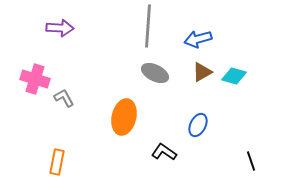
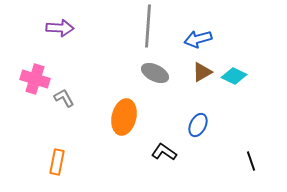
cyan diamond: rotated 10 degrees clockwise
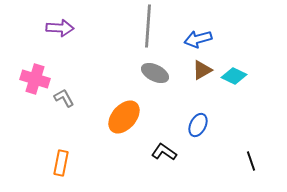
brown triangle: moved 2 px up
orange ellipse: rotated 28 degrees clockwise
orange rectangle: moved 4 px right, 1 px down
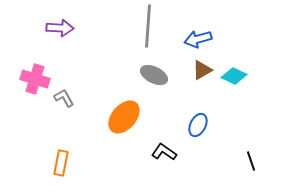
gray ellipse: moved 1 px left, 2 px down
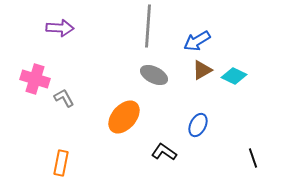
blue arrow: moved 1 px left, 2 px down; rotated 16 degrees counterclockwise
black line: moved 2 px right, 3 px up
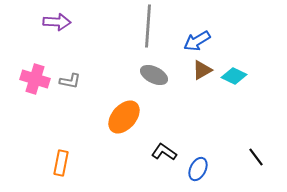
purple arrow: moved 3 px left, 6 px up
gray L-shape: moved 6 px right, 17 px up; rotated 130 degrees clockwise
blue ellipse: moved 44 px down
black line: moved 3 px right, 1 px up; rotated 18 degrees counterclockwise
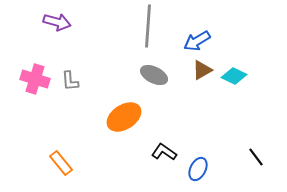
purple arrow: rotated 12 degrees clockwise
gray L-shape: rotated 75 degrees clockwise
orange ellipse: rotated 16 degrees clockwise
orange rectangle: rotated 50 degrees counterclockwise
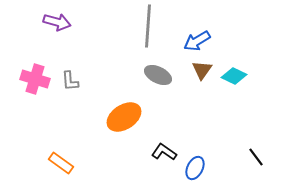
brown triangle: rotated 25 degrees counterclockwise
gray ellipse: moved 4 px right
orange rectangle: rotated 15 degrees counterclockwise
blue ellipse: moved 3 px left, 1 px up
